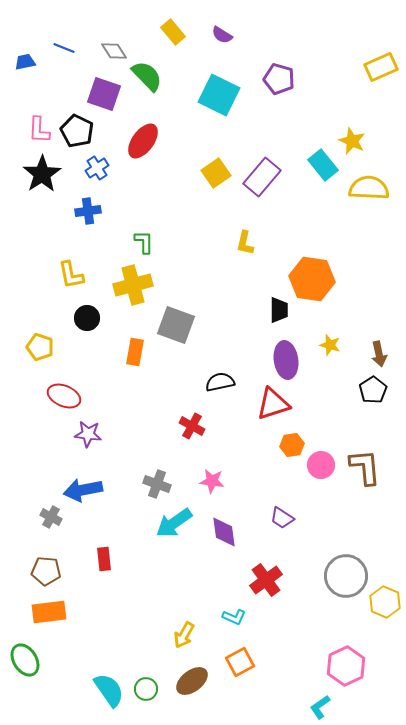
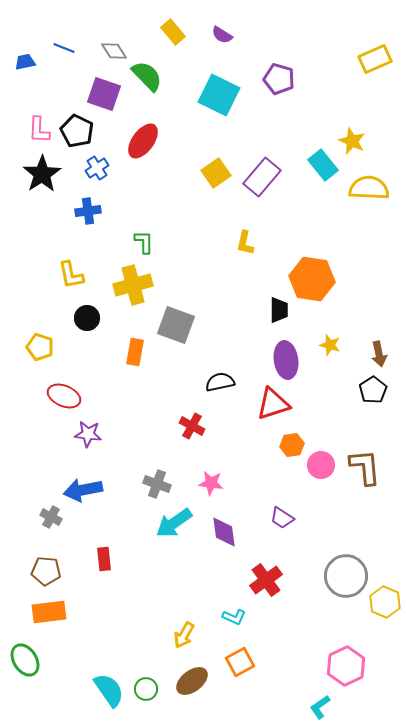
yellow rectangle at (381, 67): moved 6 px left, 8 px up
pink star at (212, 481): moved 1 px left, 2 px down
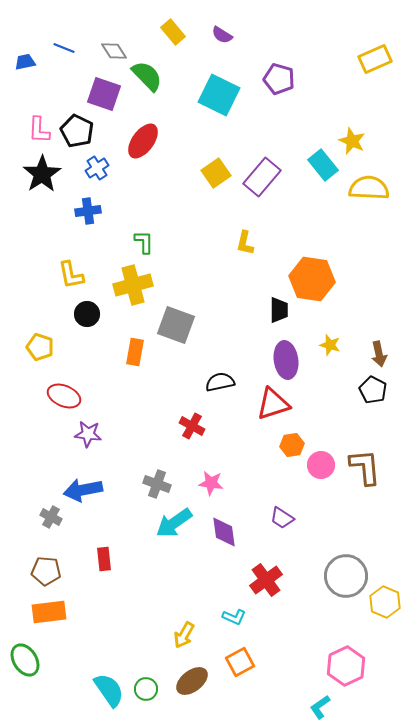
black circle at (87, 318): moved 4 px up
black pentagon at (373, 390): rotated 12 degrees counterclockwise
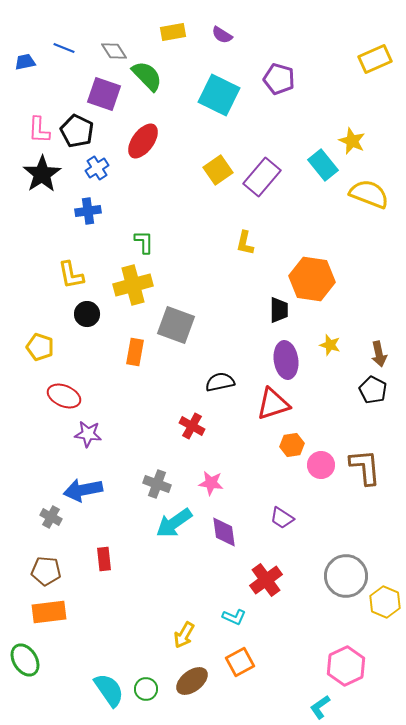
yellow rectangle at (173, 32): rotated 60 degrees counterclockwise
yellow square at (216, 173): moved 2 px right, 3 px up
yellow semicircle at (369, 188): moved 6 px down; rotated 18 degrees clockwise
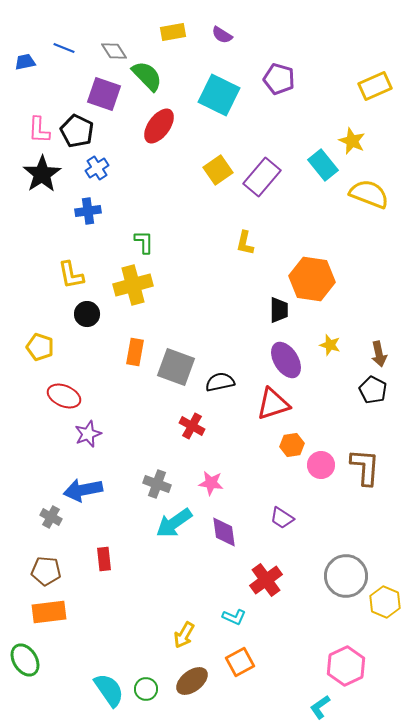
yellow rectangle at (375, 59): moved 27 px down
red ellipse at (143, 141): moved 16 px right, 15 px up
gray square at (176, 325): moved 42 px down
purple ellipse at (286, 360): rotated 24 degrees counterclockwise
purple star at (88, 434): rotated 28 degrees counterclockwise
brown L-shape at (365, 467): rotated 9 degrees clockwise
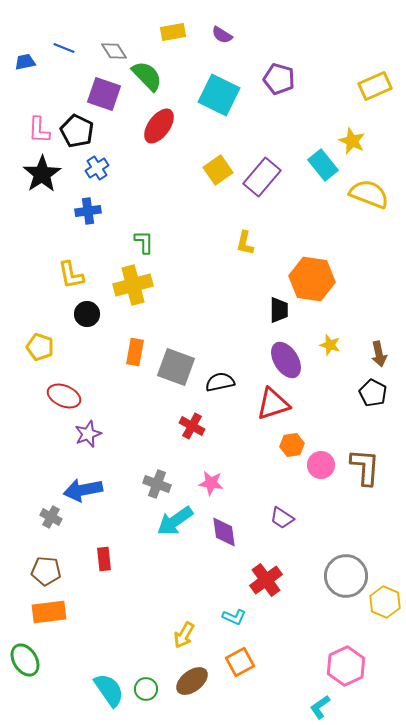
black pentagon at (373, 390): moved 3 px down
cyan arrow at (174, 523): moved 1 px right, 2 px up
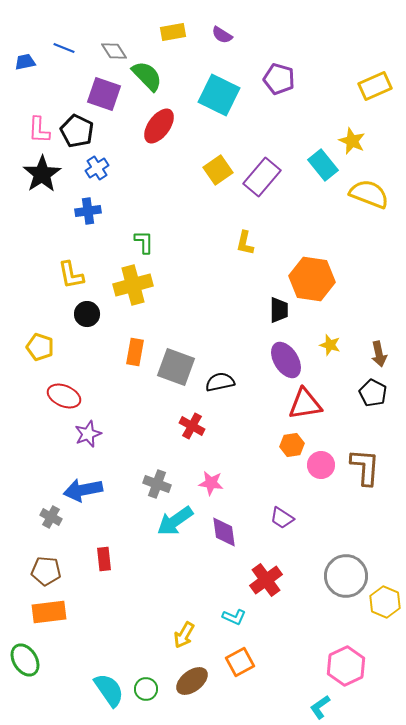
red triangle at (273, 404): moved 32 px right; rotated 9 degrees clockwise
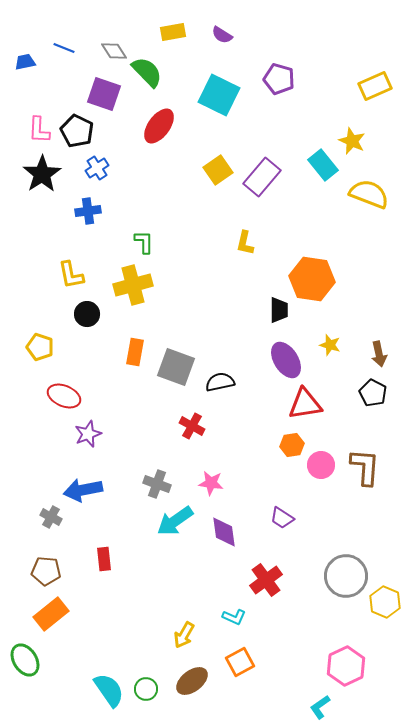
green semicircle at (147, 76): moved 4 px up
orange rectangle at (49, 612): moved 2 px right, 2 px down; rotated 32 degrees counterclockwise
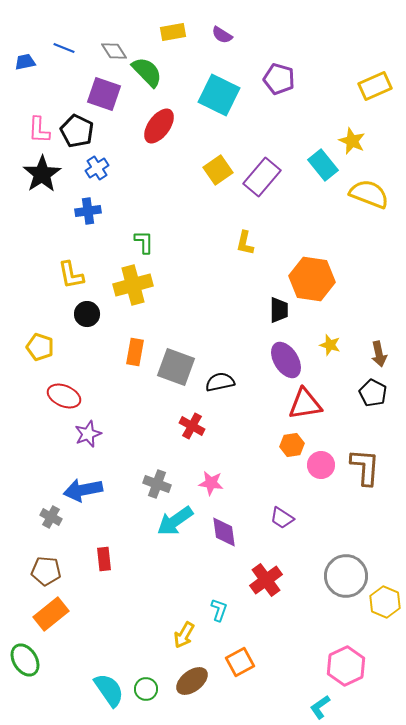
cyan L-shape at (234, 617): moved 15 px left, 7 px up; rotated 95 degrees counterclockwise
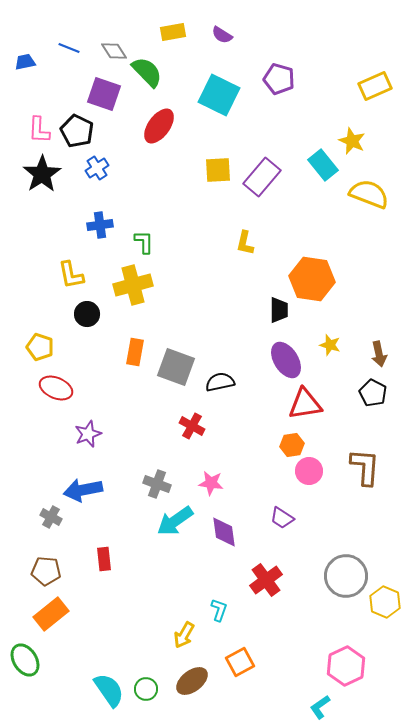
blue line at (64, 48): moved 5 px right
yellow square at (218, 170): rotated 32 degrees clockwise
blue cross at (88, 211): moved 12 px right, 14 px down
red ellipse at (64, 396): moved 8 px left, 8 px up
pink circle at (321, 465): moved 12 px left, 6 px down
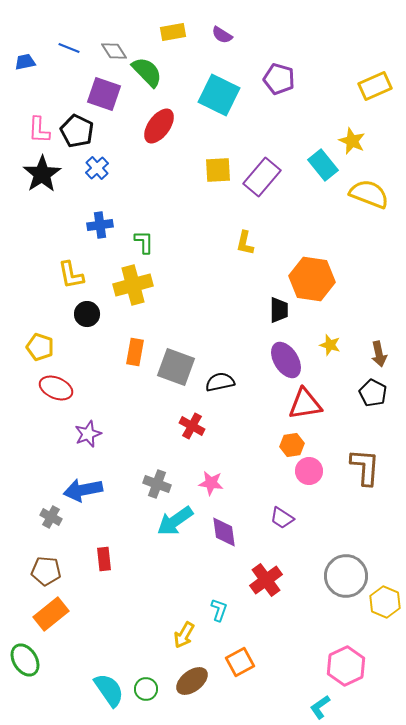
blue cross at (97, 168): rotated 10 degrees counterclockwise
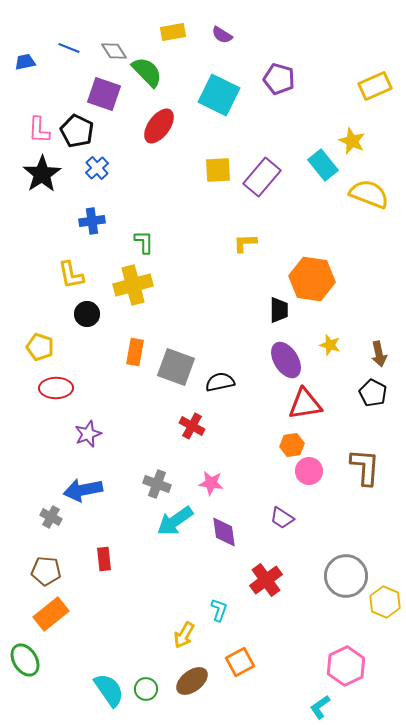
blue cross at (100, 225): moved 8 px left, 4 px up
yellow L-shape at (245, 243): rotated 75 degrees clockwise
red ellipse at (56, 388): rotated 24 degrees counterclockwise
